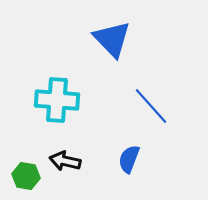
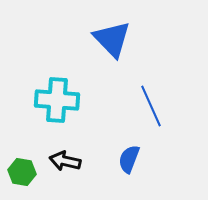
blue line: rotated 18 degrees clockwise
green hexagon: moved 4 px left, 4 px up
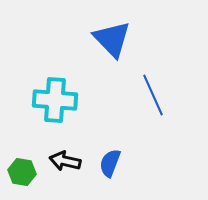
cyan cross: moved 2 px left
blue line: moved 2 px right, 11 px up
blue semicircle: moved 19 px left, 4 px down
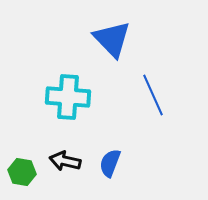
cyan cross: moved 13 px right, 3 px up
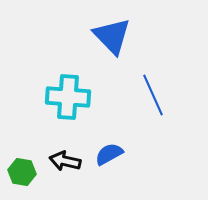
blue triangle: moved 3 px up
blue semicircle: moved 1 px left, 9 px up; rotated 40 degrees clockwise
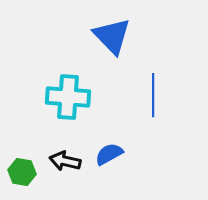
blue line: rotated 24 degrees clockwise
